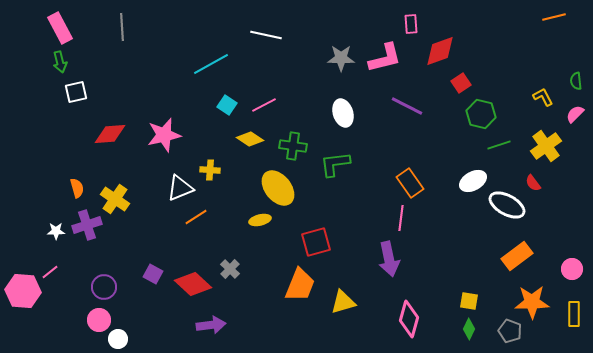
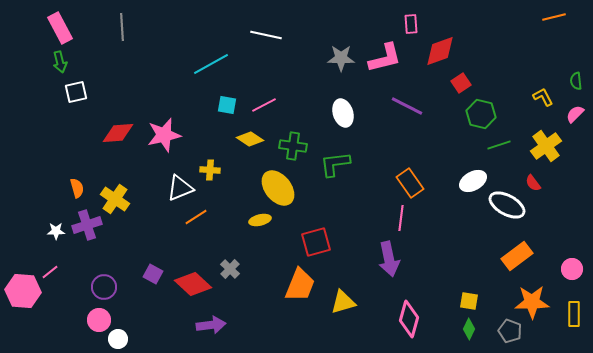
cyan square at (227, 105): rotated 24 degrees counterclockwise
red diamond at (110, 134): moved 8 px right, 1 px up
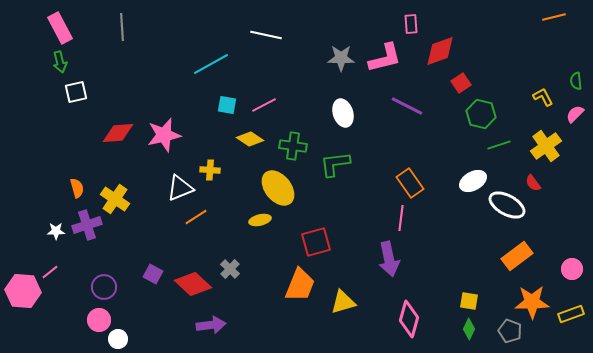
yellow rectangle at (574, 314): moved 3 px left; rotated 70 degrees clockwise
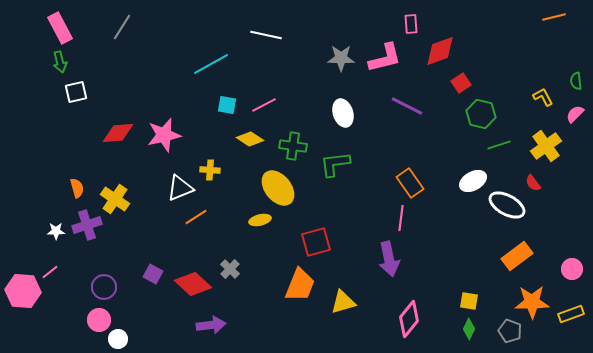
gray line at (122, 27): rotated 36 degrees clockwise
pink diamond at (409, 319): rotated 24 degrees clockwise
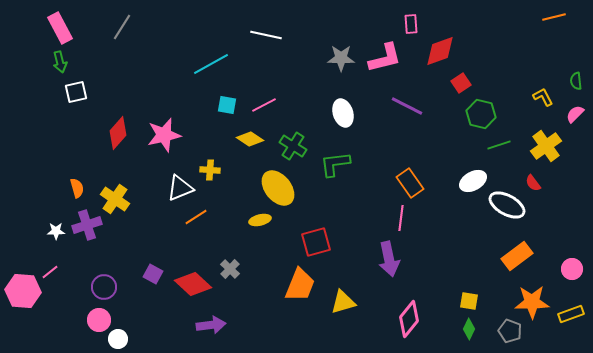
red diamond at (118, 133): rotated 44 degrees counterclockwise
green cross at (293, 146): rotated 24 degrees clockwise
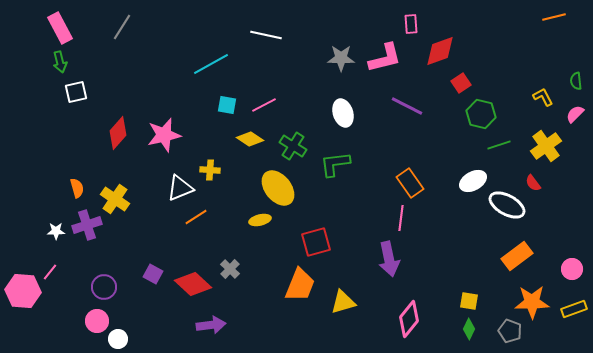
pink line at (50, 272): rotated 12 degrees counterclockwise
yellow rectangle at (571, 314): moved 3 px right, 5 px up
pink circle at (99, 320): moved 2 px left, 1 px down
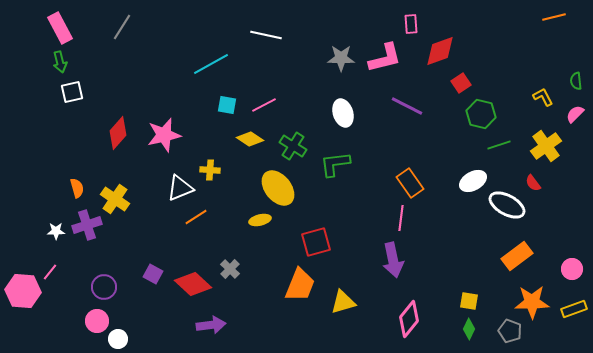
white square at (76, 92): moved 4 px left
purple arrow at (389, 259): moved 4 px right, 1 px down
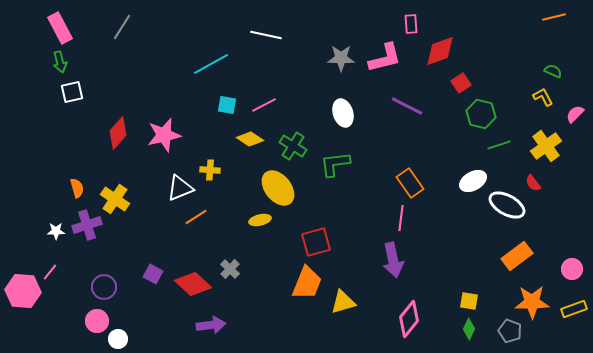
green semicircle at (576, 81): moved 23 px left, 10 px up; rotated 120 degrees clockwise
orange trapezoid at (300, 285): moved 7 px right, 2 px up
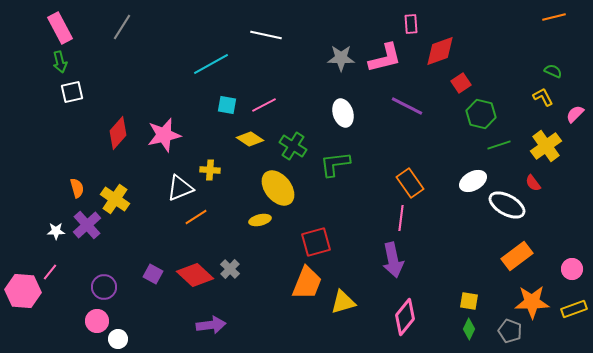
purple cross at (87, 225): rotated 24 degrees counterclockwise
red diamond at (193, 284): moved 2 px right, 9 px up
pink diamond at (409, 319): moved 4 px left, 2 px up
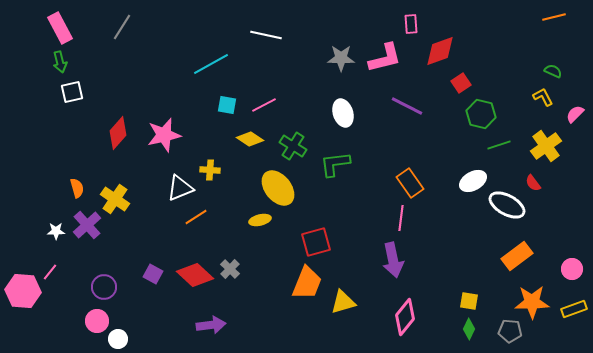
gray pentagon at (510, 331): rotated 15 degrees counterclockwise
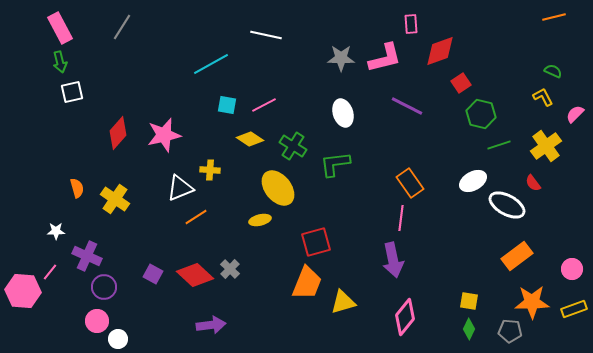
purple cross at (87, 225): moved 31 px down; rotated 24 degrees counterclockwise
